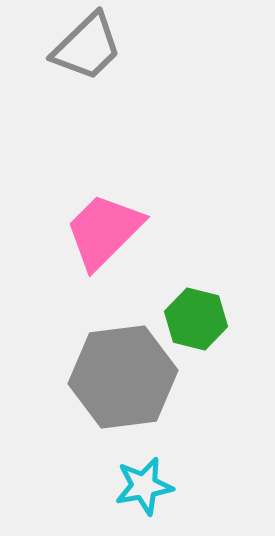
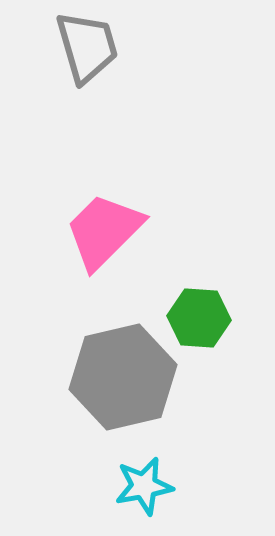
gray trapezoid: rotated 62 degrees counterclockwise
green hexagon: moved 3 px right, 1 px up; rotated 10 degrees counterclockwise
gray hexagon: rotated 6 degrees counterclockwise
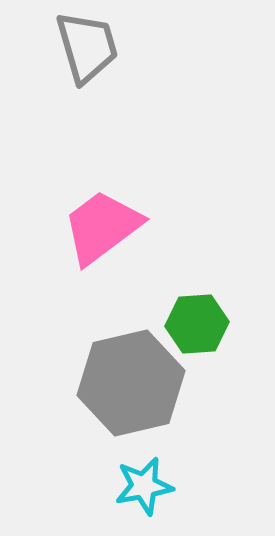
pink trapezoid: moved 2 px left, 4 px up; rotated 8 degrees clockwise
green hexagon: moved 2 px left, 6 px down; rotated 8 degrees counterclockwise
gray hexagon: moved 8 px right, 6 px down
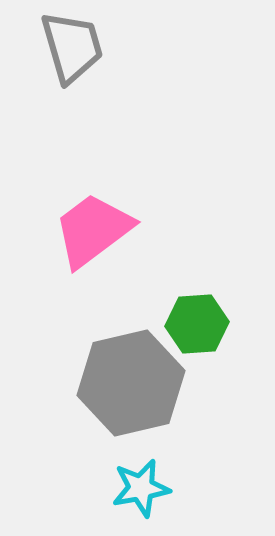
gray trapezoid: moved 15 px left
pink trapezoid: moved 9 px left, 3 px down
cyan star: moved 3 px left, 2 px down
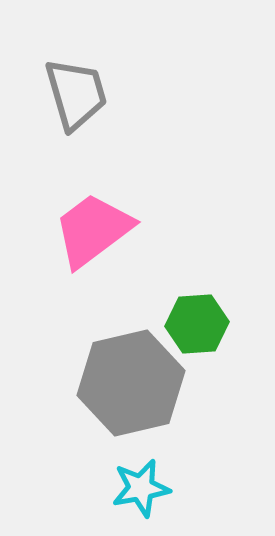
gray trapezoid: moved 4 px right, 47 px down
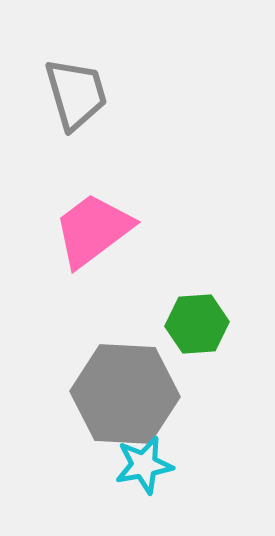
gray hexagon: moved 6 px left, 11 px down; rotated 16 degrees clockwise
cyan star: moved 3 px right, 23 px up
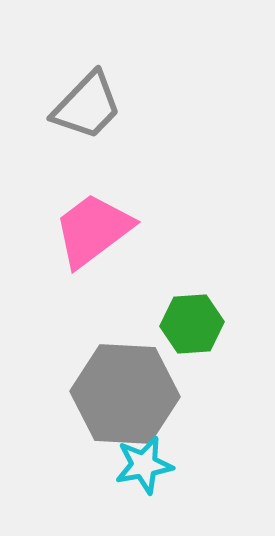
gray trapezoid: moved 11 px right, 12 px down; rotated 60 degrees clockwise
green hexagon: moved 5 px left
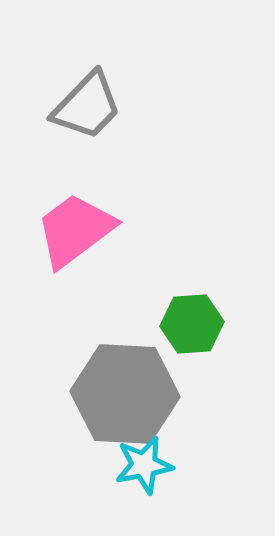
pink trapezoid: moved 18 px left
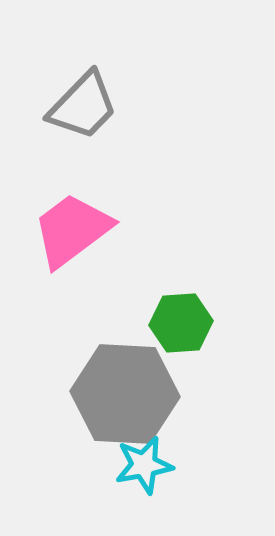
gray trapezoid: moved 4 px left
pink trapezoid: moved 3 px left
green hexagon: moved 11 px left, 1 px up
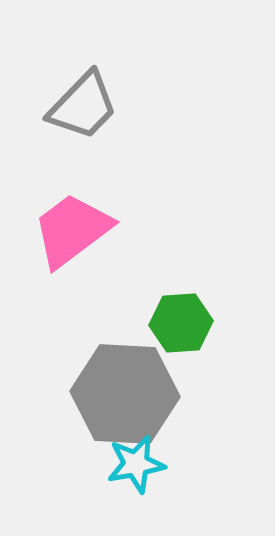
cyan star: moved 8 px left, 1 px up
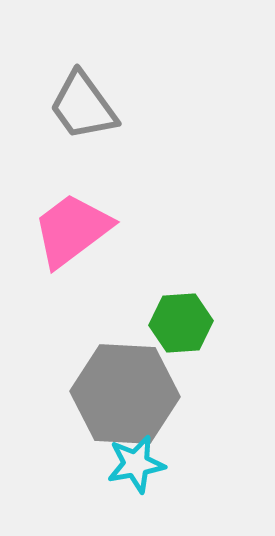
gray trapezoid: rotated 100 degrees clockwise
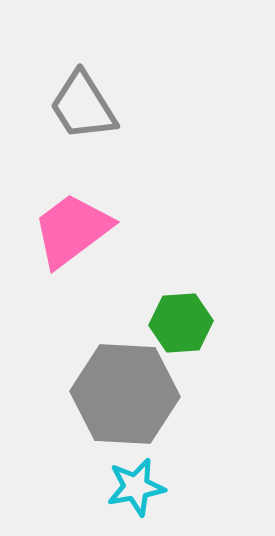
gray trapezoid: rotated 4 degrees clockwise
cyan star: moved 23 px down
